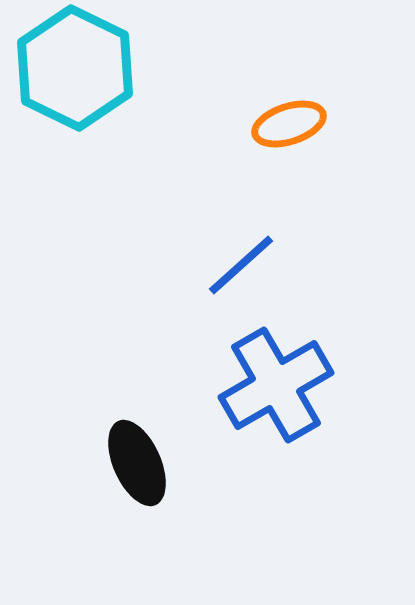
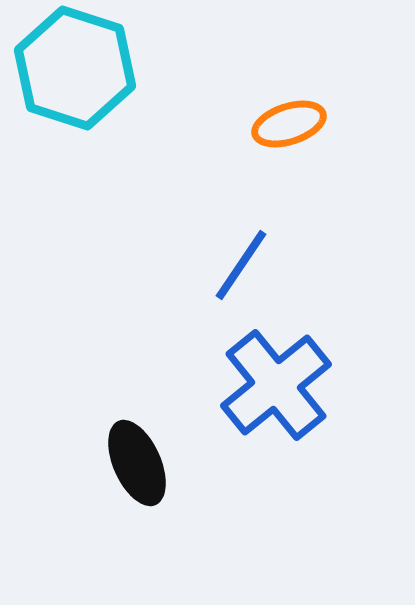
cyan hexagon: rotated 8 degrees counterclockwise
blue line: rotated 14 degrees counterclockwise
blue cross: rotated 9 degrees counterclockwise
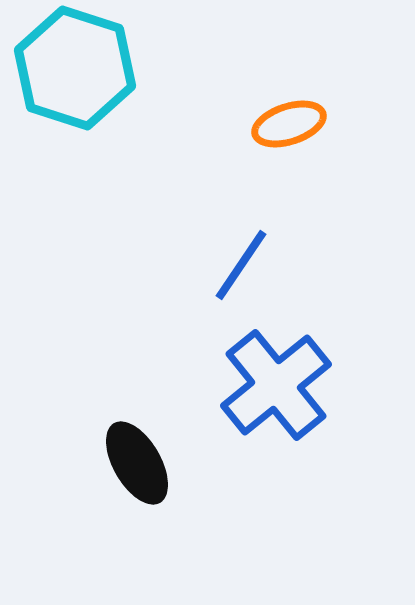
black ellipse: rotated 6 degrees counterclockwise
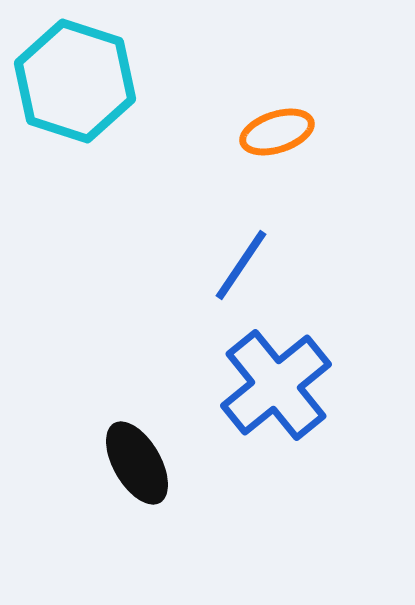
cyan hexagon: moved 13 px down
orange ellipse: moved 12 px left, 8 px down
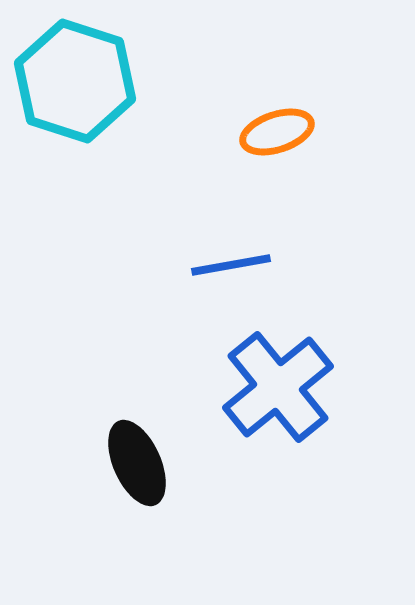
blue line: moved 10 px left; rotated 46 degrees clockwise
blue cross: moved 2 px right, 2 px down
black ellipse: rotated 6 degrees clockwise
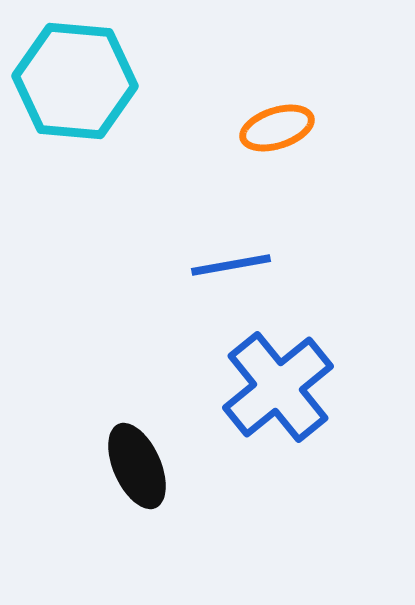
cyan hexagon: rotated 13 degrees counterclockwise
orange ellipse: moved 4 px up
black ellipse: moved 3 px down
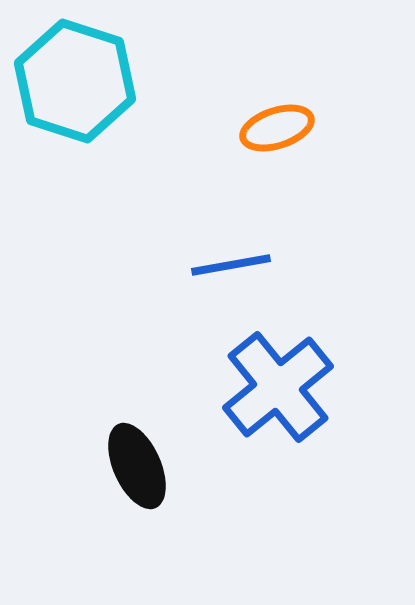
cyan hexagon: rotated 13 degrees clockwise
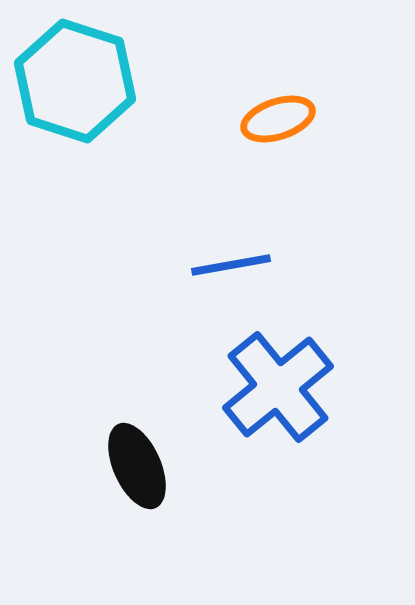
orange ellipse: moved 1 px right, 9 px up
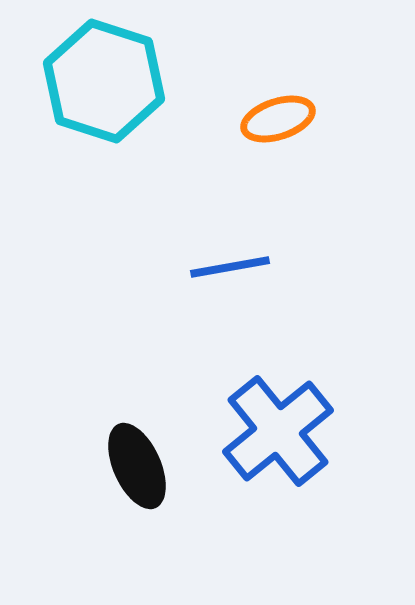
cyan hexagon: moved 29 px right
blue line: moved 1 px left, 2 px down
blue cross: moved 44 px down
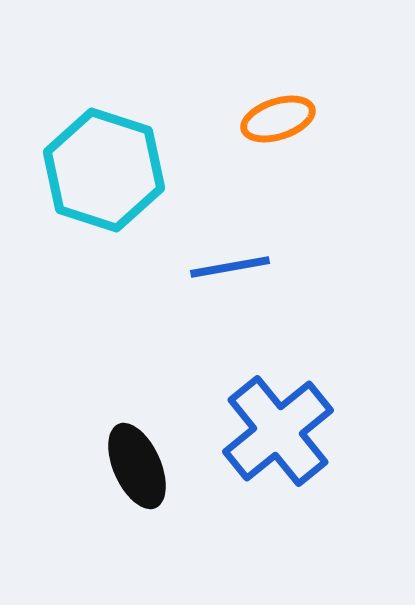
cyan hexagon: moved 89 px down
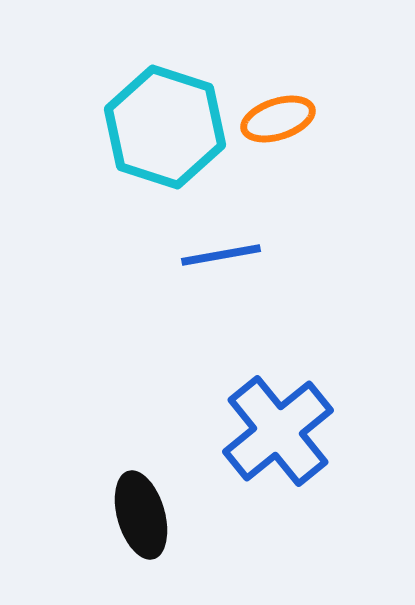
cyan hexagon: moved 61 px right, 43 px up
blue line: moved 9 px left, 12 px up
black ellipse: moved 4 px right, 49 px down; rotated 8 degrees clockwise
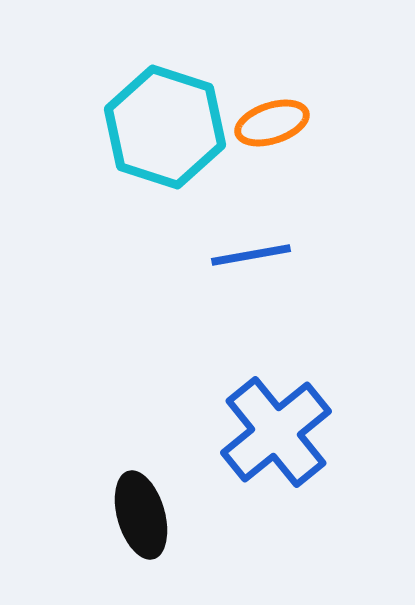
orange ellipse: moved 6 px left, 4 px down
blue line: moved 30 px right
blue cross: moved 2 px left, 1 px down
